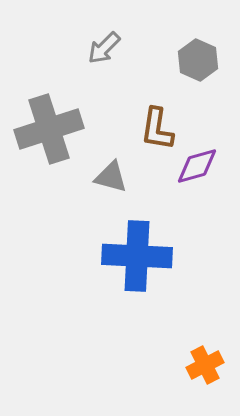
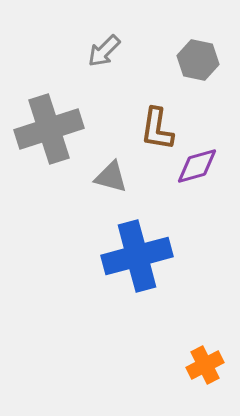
gray arrow: moved 3 px down
gray hexagon: rotated 12 degrees counterclockwise
blue cross: rotated 18 degrees counterclockwise
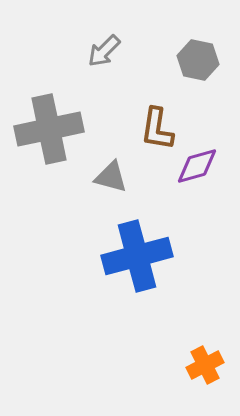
gray cross: rotated 6 degrees clockwise
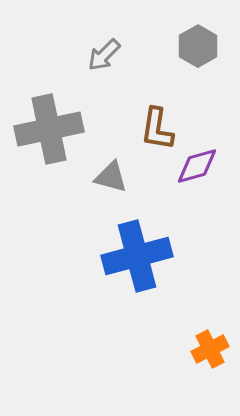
gray arrow: moved 4 px down
gray hexagon: moved 14 px up; rotated 18 degrees clockwise
orange cross: moved 5 px right, 16 px up
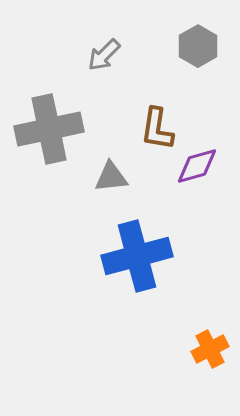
gray triangle: rotated 21 degrees counterclockwise
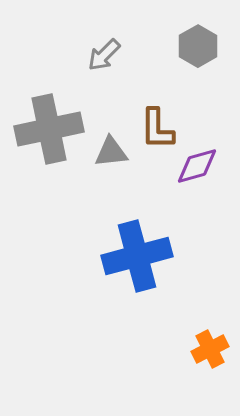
brown L-shape: rotated 9 degrees counterclockwise
gray triangle: moved 25 px up
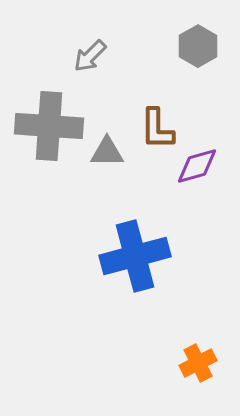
gray arrow: moved 14 px left, 1 px down
gray cross: moved 3 px up; rotated 16 degrees clockwise
gray triangle: moved 4 px left; rotated 6 degrees clockwise
blue cross: moved 2 px left
orange cross: moved 12 px left, 14 px down
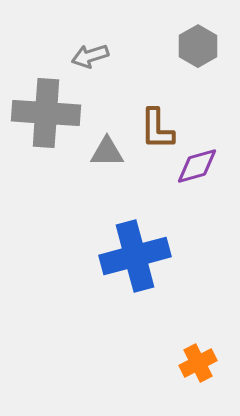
gray arrow: rotated 27 degrees clockwise
gray cross: moved 3 px left, 13 px up
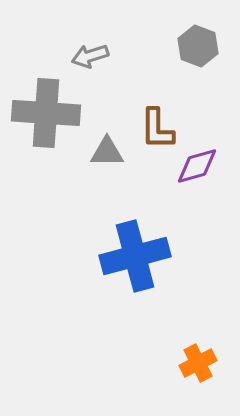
gray hexagon: rotated 9 degrees counterclockwise
